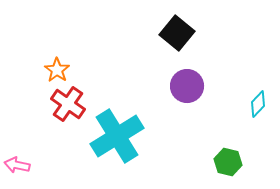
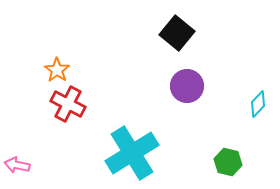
red cross: rotated 8 degrees counterclockwise
cyan cross: moved 15 px right, 17 px down
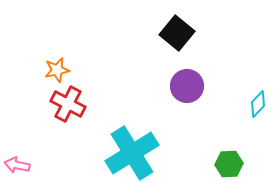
orange star: rotated 25 degrees clockwise
green hexagon: moved 1 px right, 2 px down; rotated 16 degrees counterclockwise
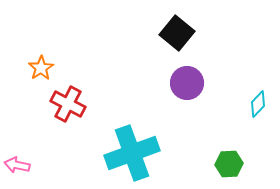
orange star: moved 16 px left, 2 px up; rotated 20 degrees counterclockwise
purple circle: moved 3 px up
cyan cross: rotated 12 degrees clockwise
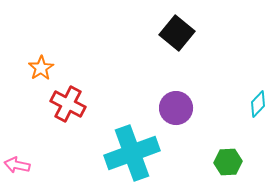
purple circle: moved 11 px left, 25 px down
green hexagon: moved 1 px left, 2 px up
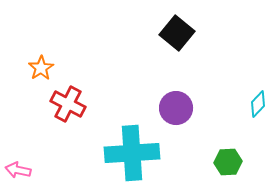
cyan cross: rotated 16 degrees clockwise
pink arrow: moved 1 px right, 5 px down
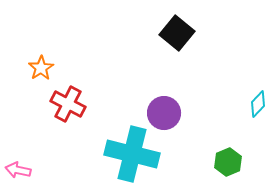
purple circle: moved 12 px left, 5 px down
cyan cross: moved 1 px down; rotated 18 degrees clockwise
green hexagon: rotated 20 degrees counterclockwise
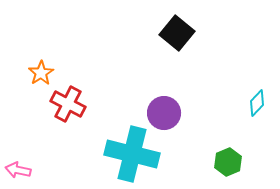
orange star: moved 5 px down
cyan diamond: moved 1 px left, 1 px up
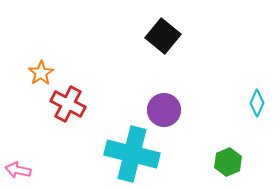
black square: moved 14 px left, 3 px down
cyan diamond: rotated 20 degrees counterclockwise
purple circle: moved 3 px up
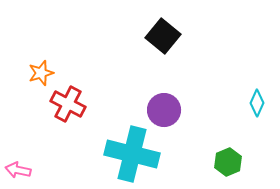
orange star: rotated 15 degrees clockwise
